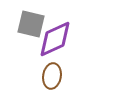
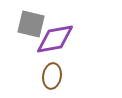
purple diamond: rotated 15 degrees clockwise
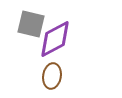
purple diamond: rotated 18 degrees counterclockwise
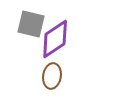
purple diamond: rotated 6 degrees counterclockwise
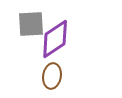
gray square: rotated 16 degrees counterclockwise
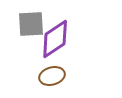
brown ellipse: rotated 65 degrees clockwise
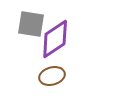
gray square: rotated 12 degrees clockwise
